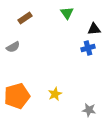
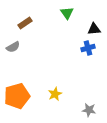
brown rectangle: moved 5 px down
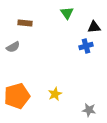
brown rectangle: rotated 40 degrees clockwise
black triangle: moved 2 px up
blue cross: moved 2 px left, 2 px up
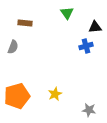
black triangle: moved 1 px right
gray semicircle: rotated 40 degrees counterclockwise
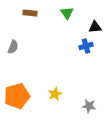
brown rectangle: moved 5 px right, 10 px up
gray star: moved 4 px up
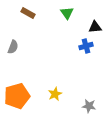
brown rectangle: moved 2 px left; rotated 24 degrees clockwise
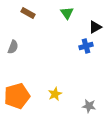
black triangle: rotated 24 degrees counterclockwise
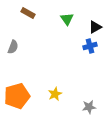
green triangle: moved 6 px down
blue cross: moved 4 px right
gray star: moved 1 px down; rotated 16 degrees counterclockwise
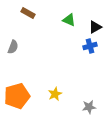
green triangle: moved 2 px right, 1 px down; rotated 32 degrees counterclockwise
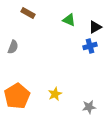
orange pentagon: rotated 15 degrees counterclockwise
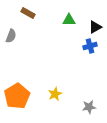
green triangle: rotated 24 degrees counterclockwise
gray semicircle: moved 2 px left, 11 px up
